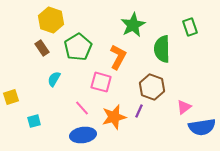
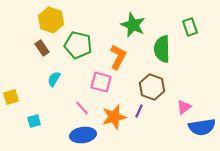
green star: rotated 20 degrees counterclockwise
green pentagon: moved 2 px up; rotated 28 degrees counterclockwise
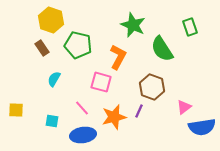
green semicircle: rotated 32 degrees counterclockwise
yellow square: moved 5 px right, 13 px down; rotated 21 degrees clockwise
cyan square: moved 18 px right; rotated 24 degrees clockwise
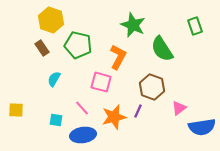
green rectangle: moved 5 px right, 1 px up
pink triangle: moved 5 px left, 1 px down
purple line: moved 1 px left
cyan square: moved 4 px right, 1 px up
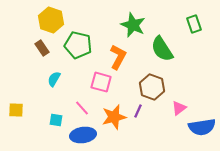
green rectangle: moved 1 px left, 2 px up
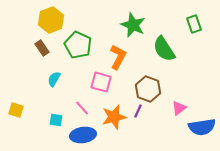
yellow hexagon: rotated 20 degrees clockwise
green pentagon: rotated 12 degrees clockwise
green semicircle: moved 2 px right
brown hexagon: moved 4 px left, 2 px down
yellow square: rotated 14 degrees clockwise
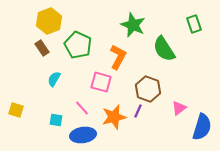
yellow hexagon: moved 2 px left, 1 px down
blue semicircle: rotated 64 degrees counterclockwise
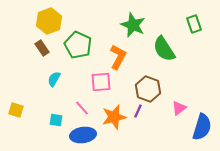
pink square: rotated 20 degrees counterclockwise
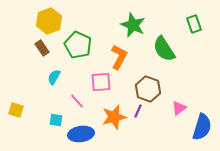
orange L-shape: moved 1 px right
cyan semicircle: moved 2 px up
pink line: moved 5 px left, 7 px up
blue ellipse: moved 2 px left, 1 px up
